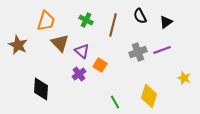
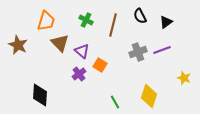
black diamond: moved 1 px left, 6 px down
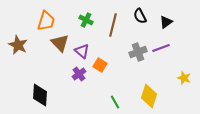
purple line: moved 1 px left, 2 px up
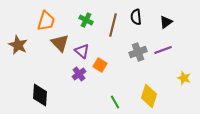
black semicircle: moved 4 px left, 1 px down; rotated 21 degrees clockwise
purple line: moved 2 px right, 2 px down
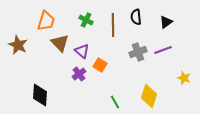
brown line: rotated 15 degrees counterclockwise
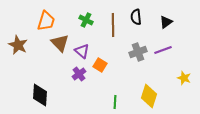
green line: rotated 32 degrees clockwise
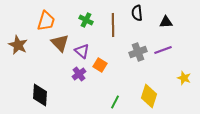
black semicircle: moved 1 px right, 4 px up
black triangle: rotated 32 degrees clockwise
green line: rotated 24 degrees clockwise
